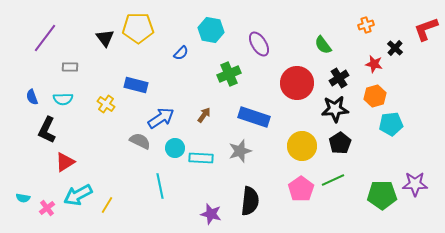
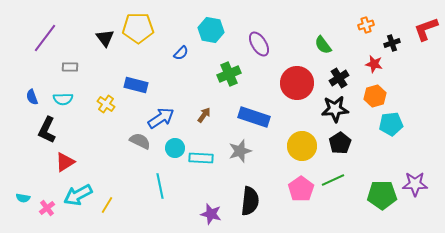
black cross at (395, 48): moved 3 px left, 5 px up; rotated 28 degrees clockwise
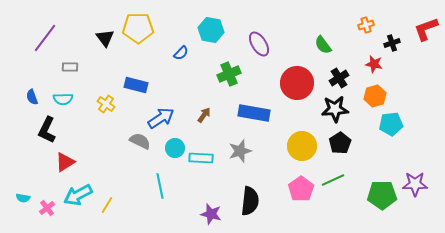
blue rectangle at (254, 117): moved 4 px up; rotated 8 degrees counterclockwise
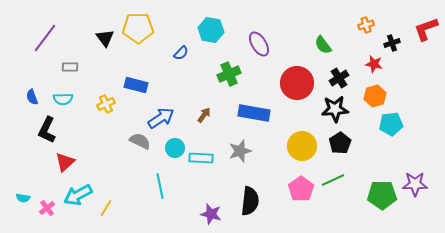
yellow cross at (106, 104): rotated 30 degrees clockwise
red triangle at (65, 162): rotated 10 degrees counterclockwise
yellow line at (107, 205): moved 1 px left, 3 px down
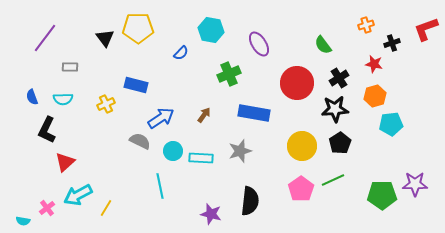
cyan circle at (175, 148): moved 2 px left, 3 px down
cyan semicircle at (23, 198): moved 23 px down
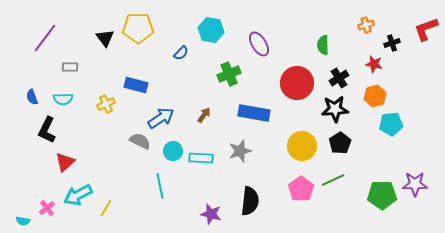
green semicircle at (323, 45): rotated 36 degrees clockwise
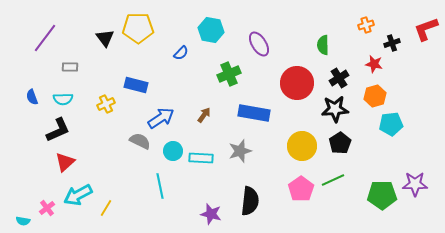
black L-shape at (47, 130): moved 11 px right; rotated 140 degrees counterclockwise
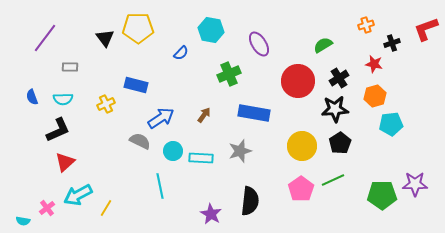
green semicircle at (323, 45): rotated 60 degrees clockwise
red circle at (297, 83): moved 1 px right, 2 px up
purple star at (211, 214): rotated 15 degrees clockwise
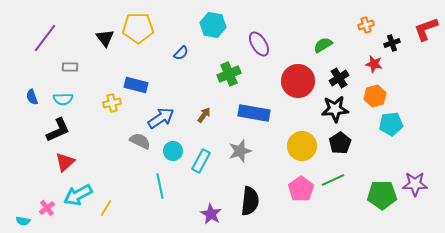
cyan hexagon at (211, 30): moved 2 px right, 5 px up
yellow cross at (106, 104): moved 6 px right, 1 px up; rotated 12 degrees clockwise
cyan rectangle at (201, 158): moved 3 px down; rotated 65 degrees counterclockwise
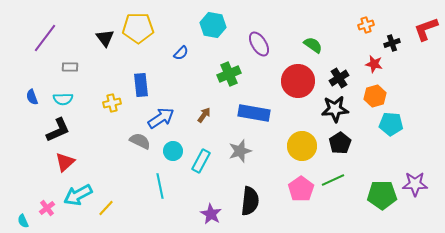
green semicircle at (323, 45): moved 10 px left; rotated 66 degrees clockwise
blue rectangle at (136, 85): moved 5 px right; rotated 70 degrees clockwise
cyan pentagon at (391, 124): rotated 10 degrees clockwise
yellow line at (106, 208): rotated 12 degrees clockwise
cyan semicircle at (23, 221): rotated 56 degrees clockwise
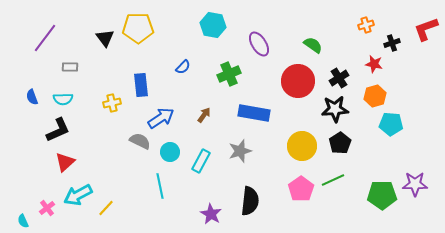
blue semicircle at (181, 53): moved 2 px right, 14 px down
cyan circle at (173, 151): moved 3 px left, 1 px down
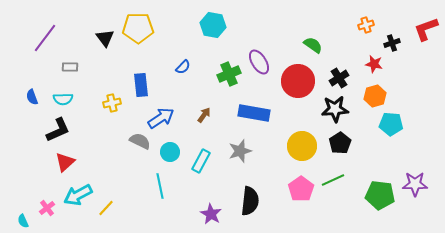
purple ellipse at (259, 44): moved 18 px down
green pentagon at (382, 195): moved 2 px left; rotated 8 degrees clockwise
